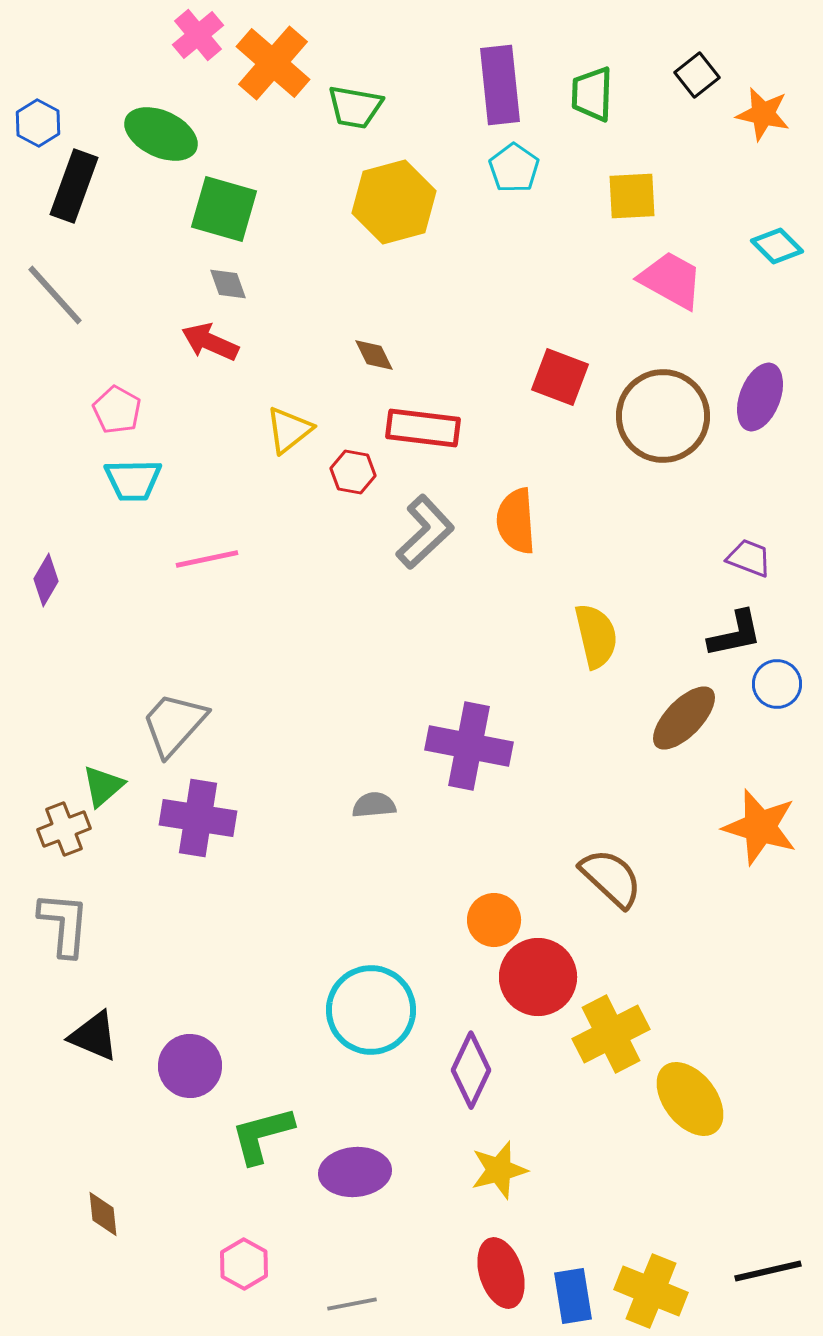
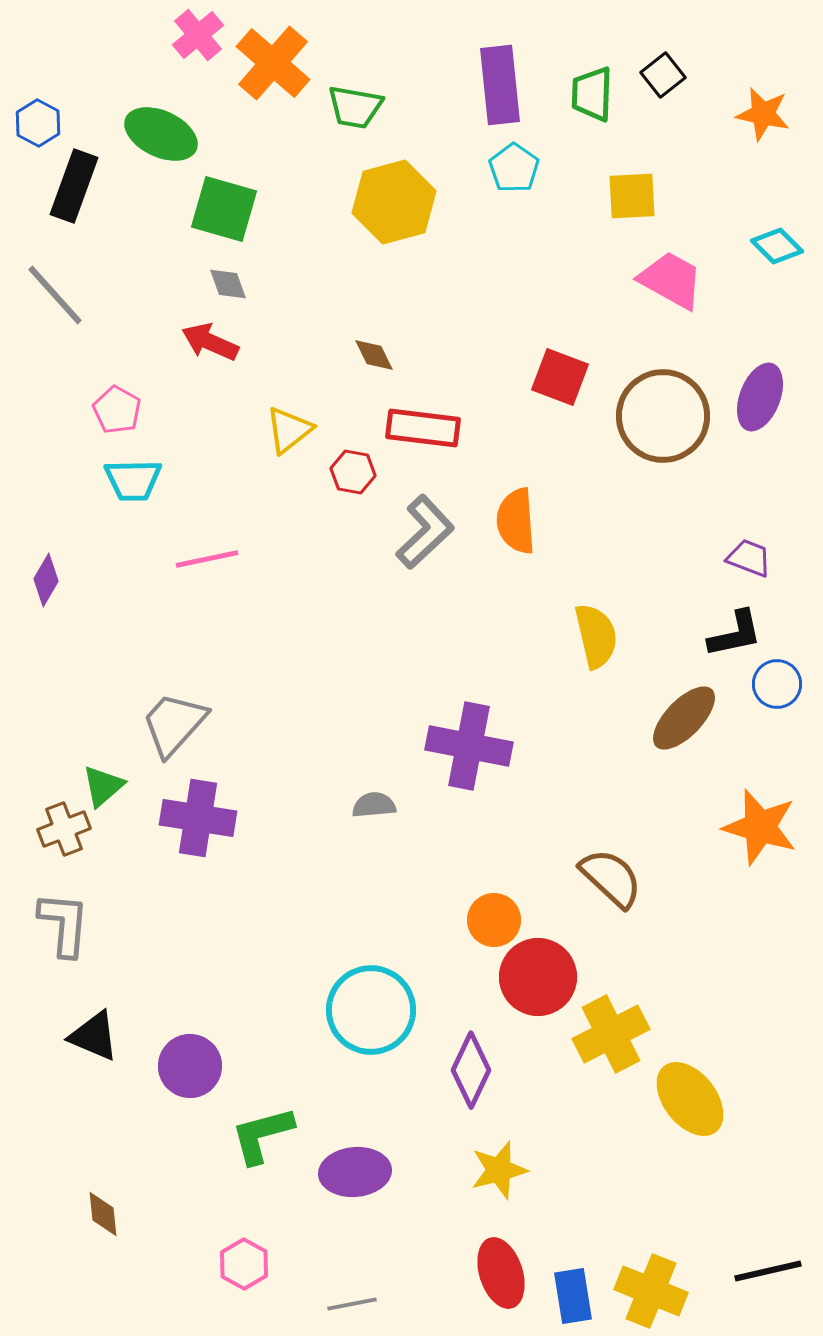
black square at (697, 75): moved 34 px left
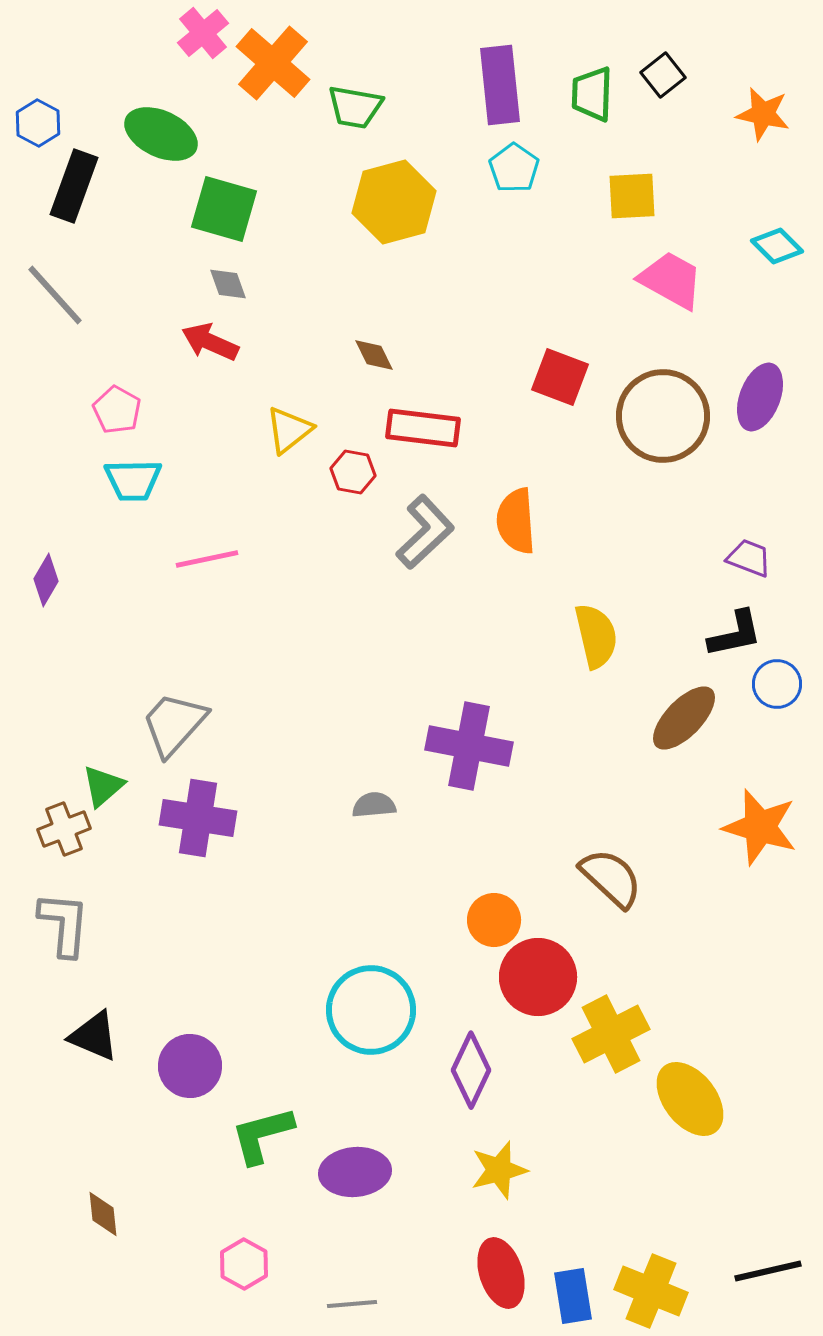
pink cross at (198, 35): moved 5 px right, 2 px up
gray line at (352, 1304): rotated 6 degrees clockwise
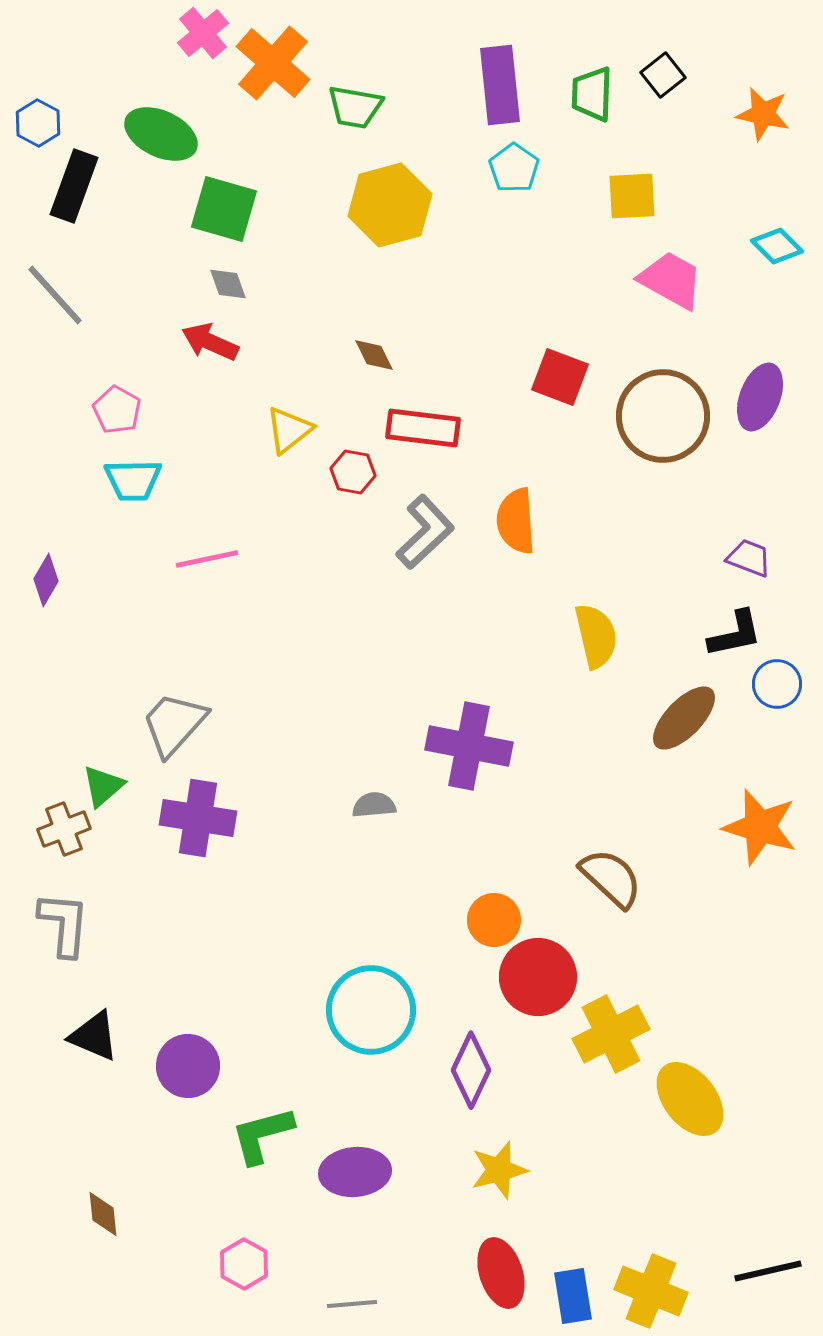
yellow hexagon at (394, 202): moved 4 px left, 3 px down
purple circle at (190, 1066): moved 2 px left
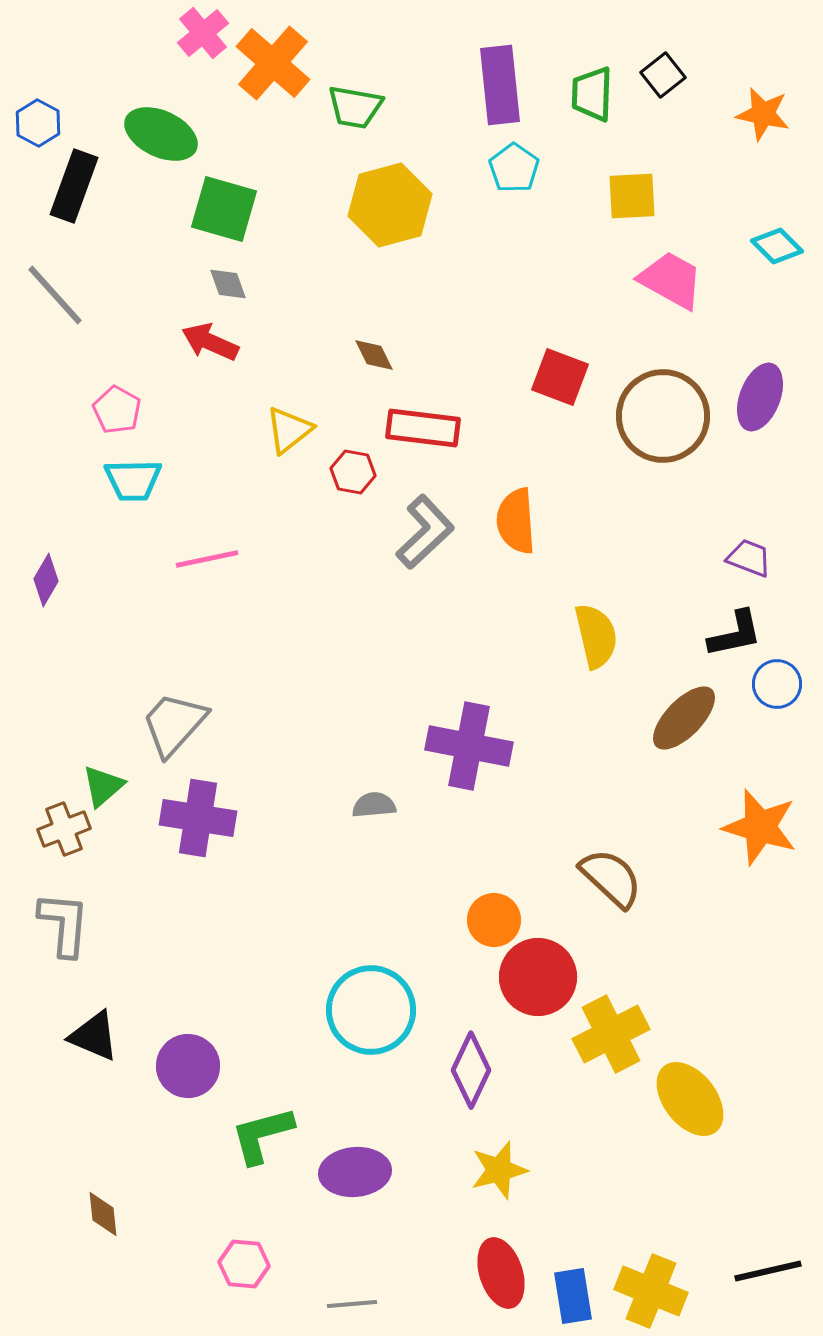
pink hexagon at (244, 1264): rotated 24 degrees counterclockwise
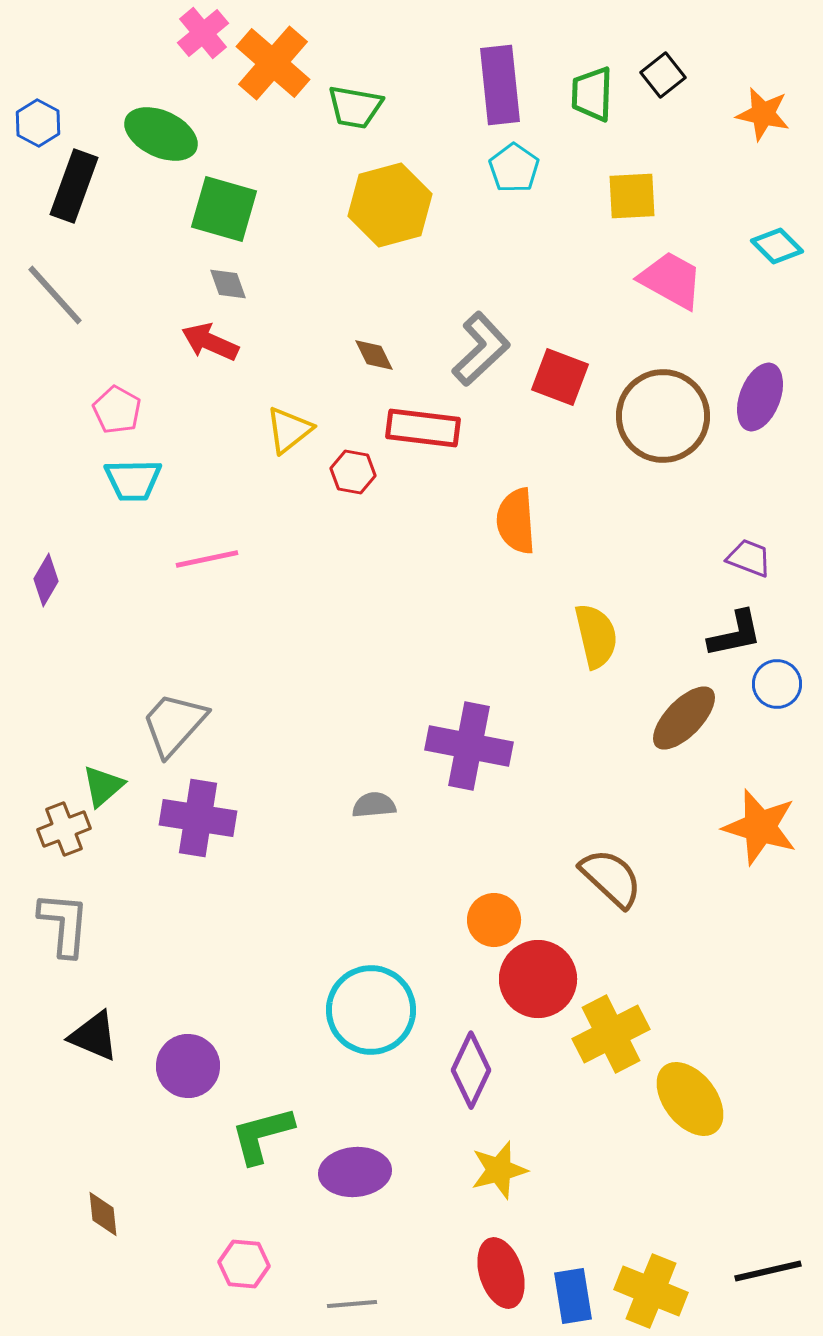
gray L-shape at (425, 532): moved 56 px right, 183 px up
red circle at (538, 977): moved 2 px down
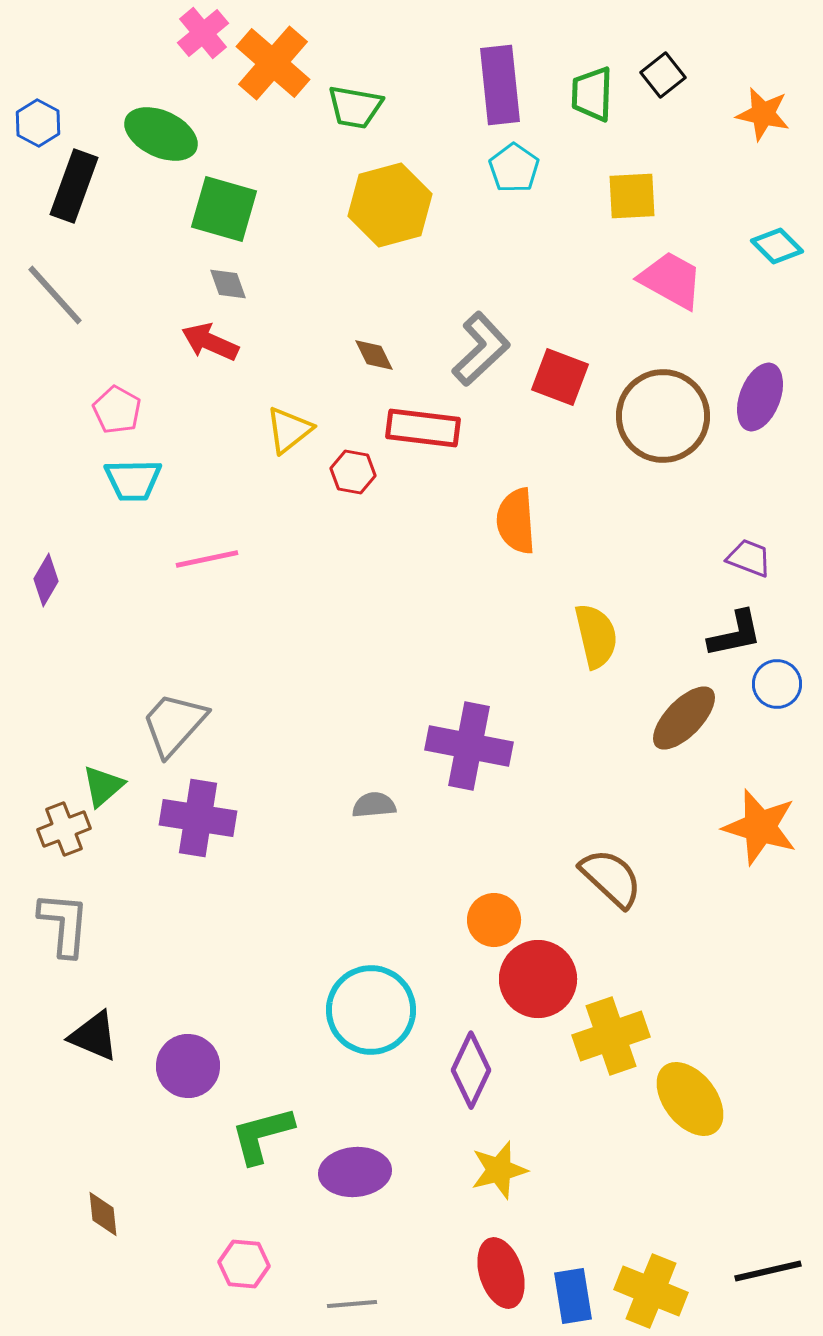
yellow cross at (611, 1034): moved 2 px down; rotated 8 degrees clockwise
